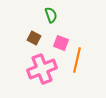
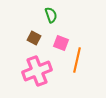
pink cross: moved 5 px left, 2 px down
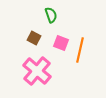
orange line: moved 3 px right, 10 px up
pink cross: rotated 28 degrees counterclockwise
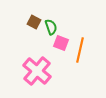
green semicircle: moved 12 px down
brown square: moved 16 px up
